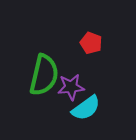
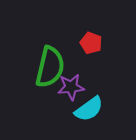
green semicircle: moved 6 px right, 8 px up
cyan semicircle: moved 3 px right, 1 px down
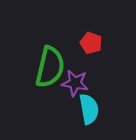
purple star: moved 4 px right, 4 px up; rotated 16 degrees clockwise
cyan semicircle: rotated 64 degrees counterclockwise
